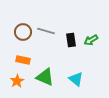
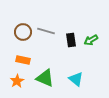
green triangle: moved 1 px down
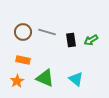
gray line: moved 1 px right, 1 px down
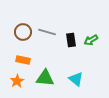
green triangle: rotated 18 degrees counterclockwise
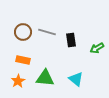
green arrow: moved 6 px right, 8 px down
orange star: moved 1 px right
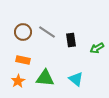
gray line: rotated 18 degrees clockwise
